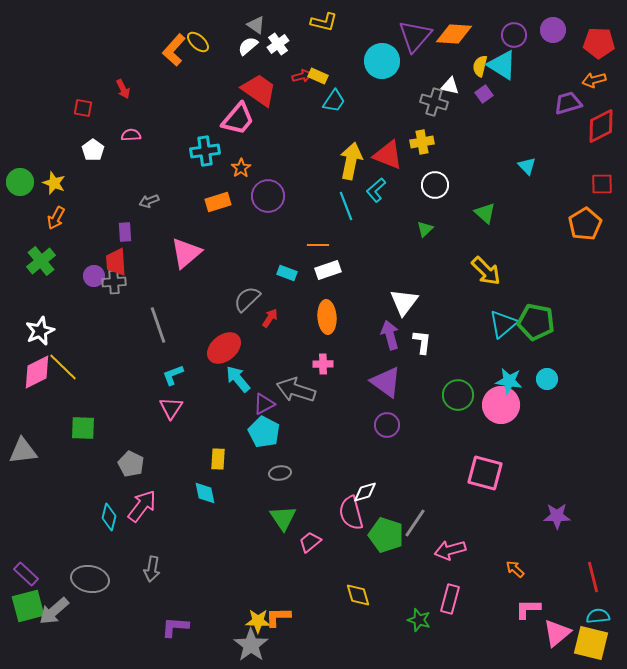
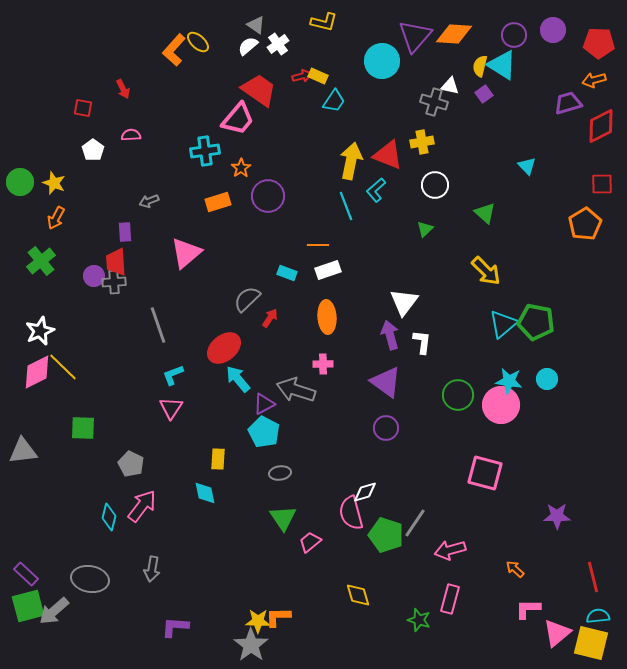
purple circle at (387, 425): moved 1 px left, 3 px down
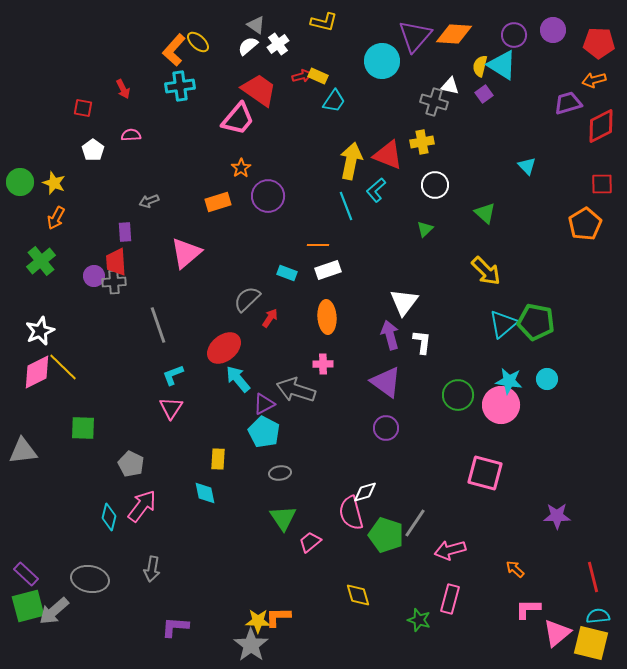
cyan cross at (205, 151): moved 25 px left, 65 px up
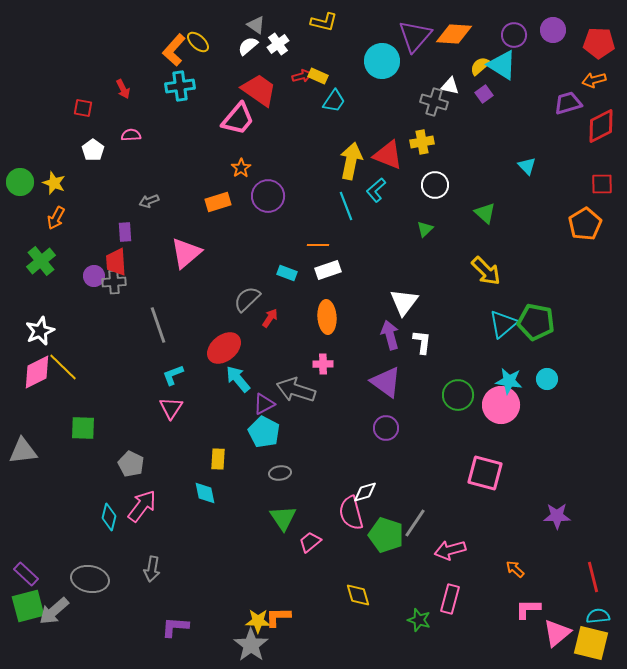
yellow semicircle at (480, 66): rotated 35 degrees clockwise
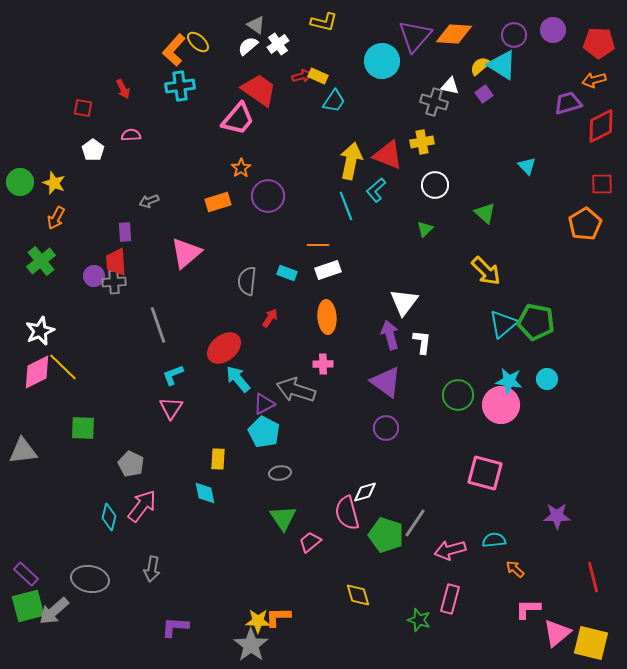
gray semicircle at (247, 299): moved 18 px up; rotated 40 degrees counterclockwise
pink semicircle at (351, 513): moved 4 px left
cyan semicircle at (598, 616): moved 104 px left, 76 px up
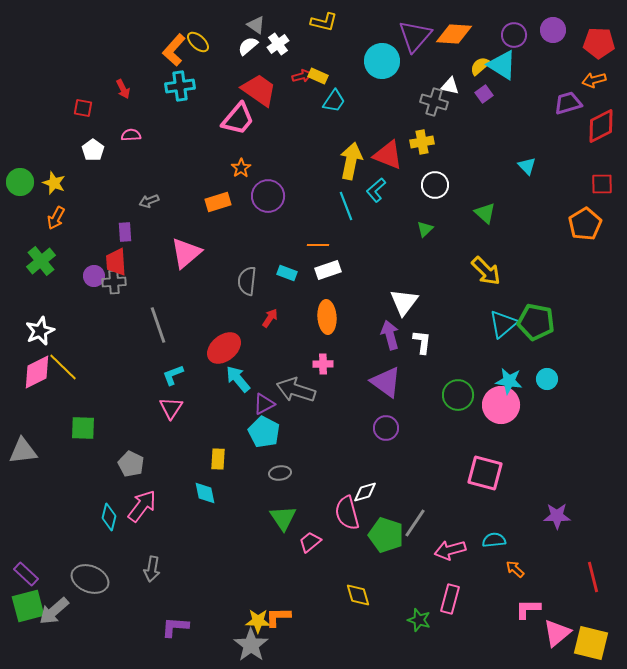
gray ellipse at (90, 579): rotated 12 degrees clockwise
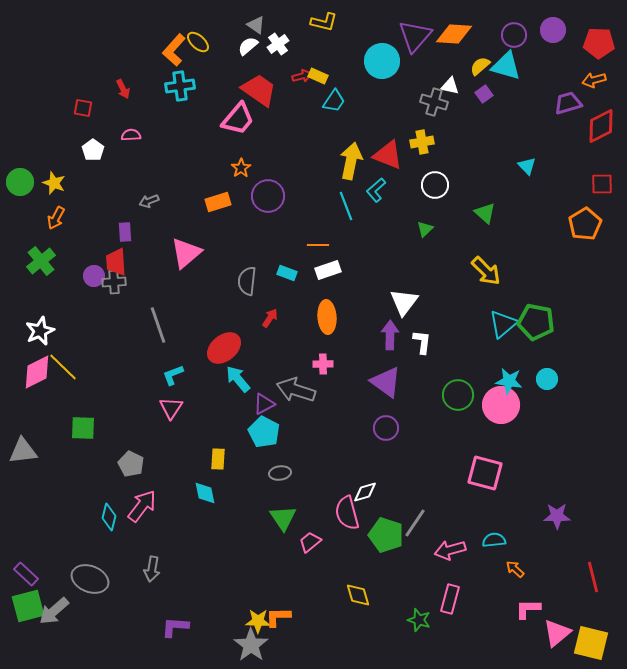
cyan triangle at (502, 65): moved 4 px right, 1 px down; rotated 16 degrees counterclockwise
purple arrow at (390, 335): rotated 16 degrees clockwise
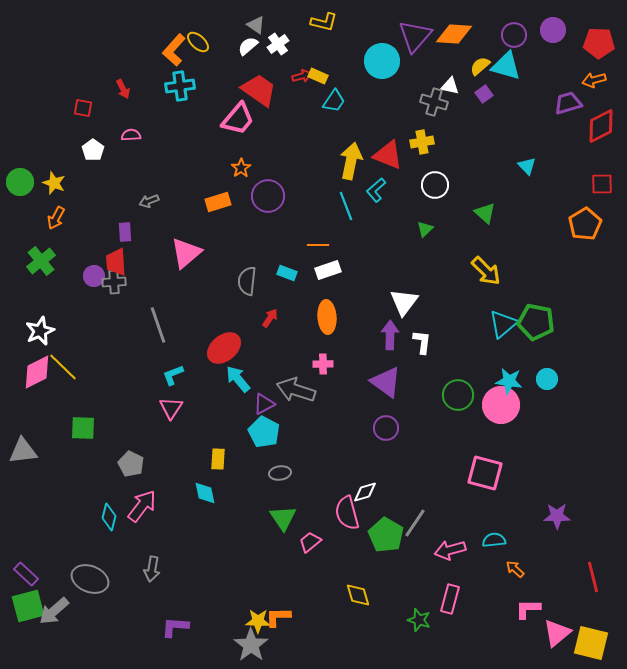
green pentagon at (386, 535): rotated 12 degrees clockwise
